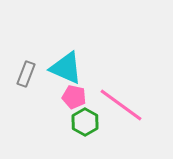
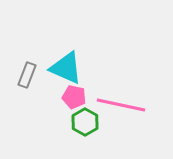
gray rectangle: moved 1 px right, 1 px down
pink line: rotated 24 degrees counterclockwise
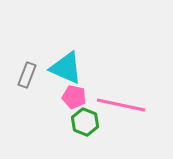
green hexagon: rotated 8 degrees counterclockwise
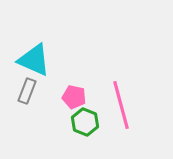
cyan triangle: moved 32 px left, 8 px up
gray rectangle: moved 16 px down
pink line: rotated 63 degrees clockwise
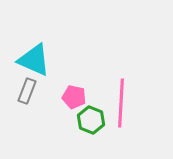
pink line: moved 2 px up; rotated 18 degrees clockwise
green hexagon: moved 6 px right, 2 px up
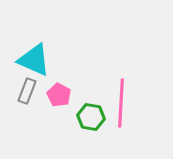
pink pentagon: moved 15 px left, 2 px up; rotated 15 degrees clockwise
green hexagon: moved 3 px up; rotated 12 degrees counterclockwise
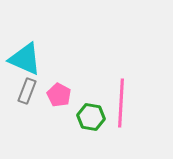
cyan triangle: moved 9 px left, 1 px up
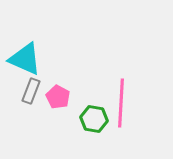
gray rectangle: moved 4 px right
pink pentagon: moved 1 px left, 2 px down
green hexagon: moved 3 px right, 2 px down
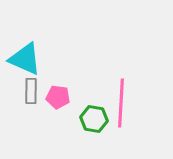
gray rectangle: rotated 20 degrees counterclockwise
pink pentagon: rotated 20 degrees counterclockwise
